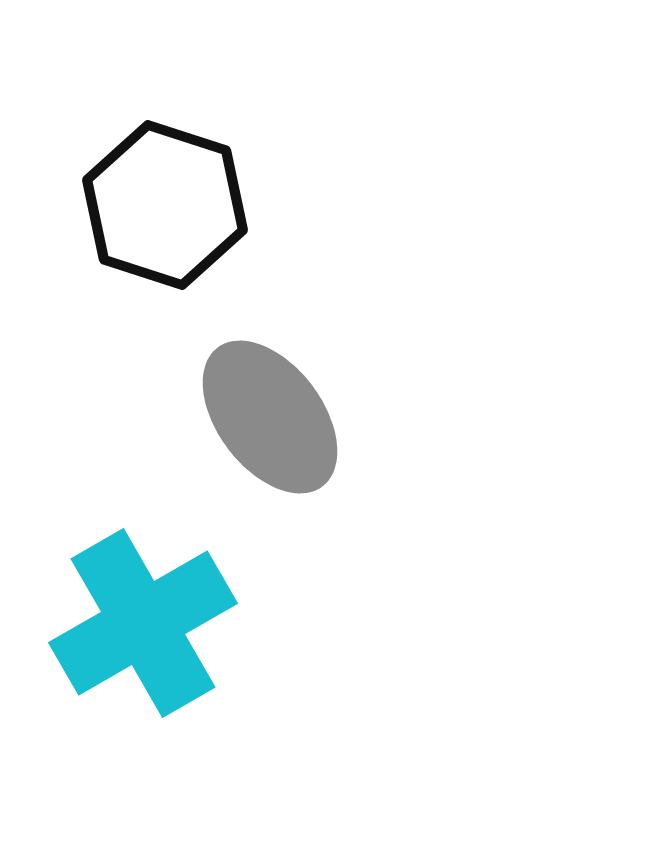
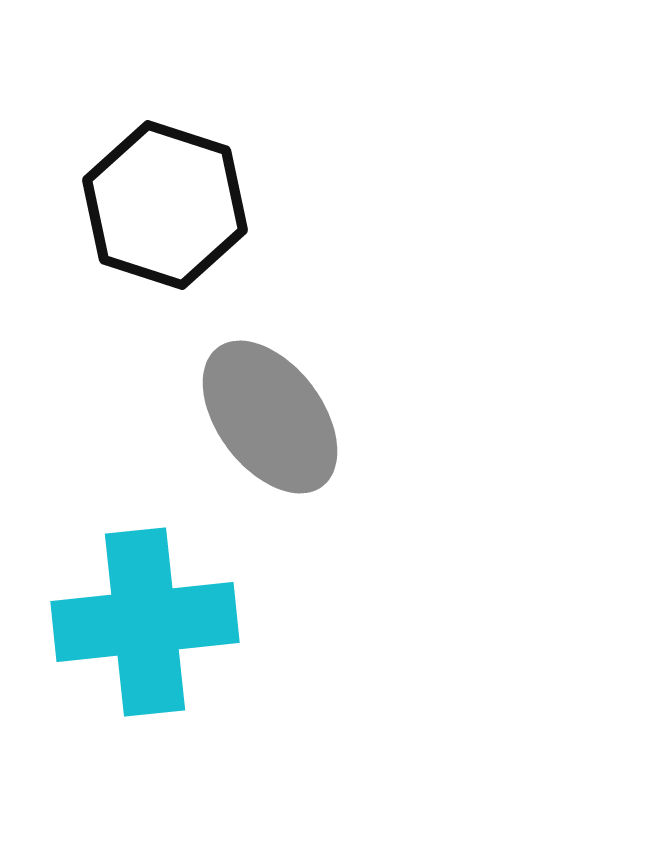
cyan cross: moved 2 px right, 1 px up; rotated 24 degrees clockwise
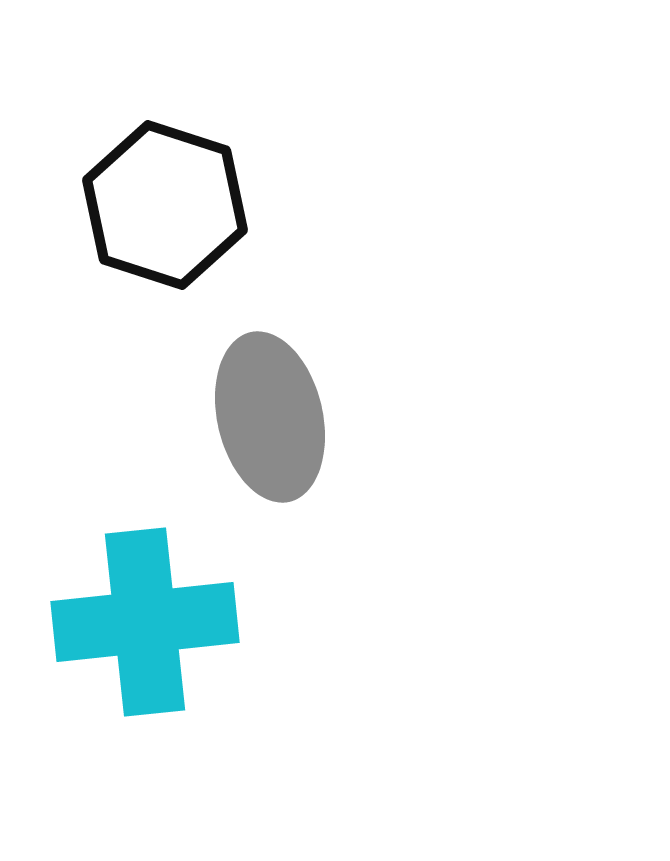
gray ellipse: rotated 24 degrees clockwise
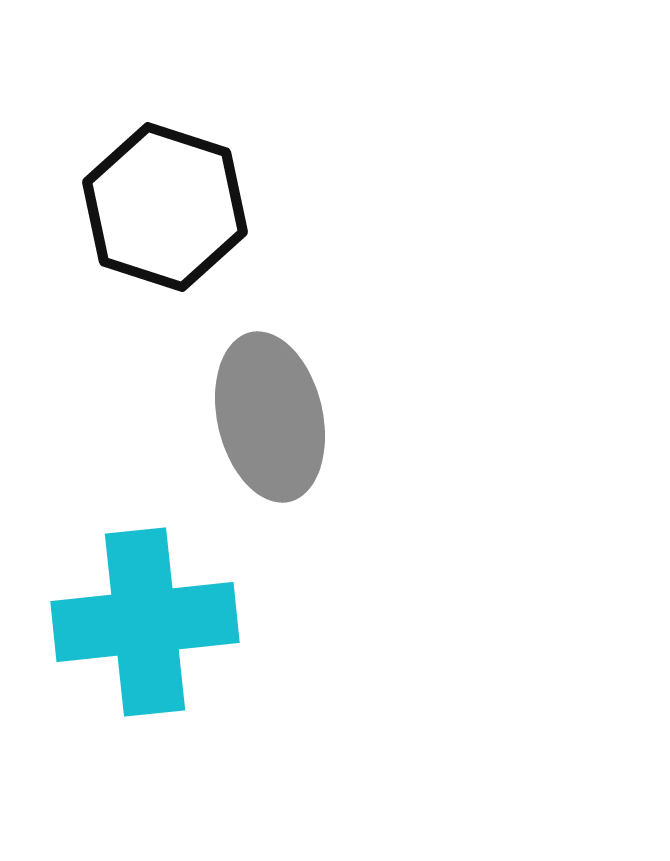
black hexagon: moved 2 px down
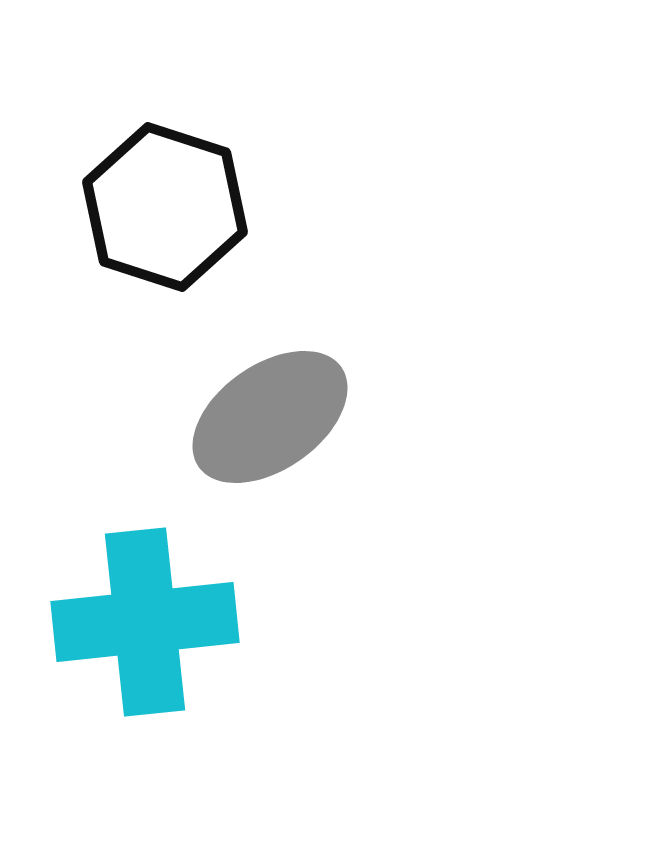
gray ellipse: rotated 68 degrees clockwise
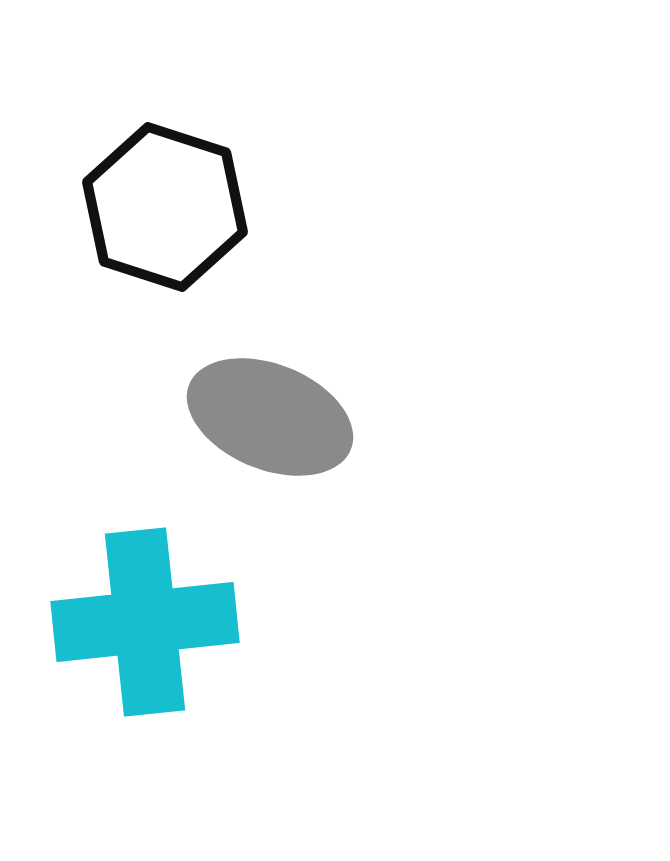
gray ellipse: rotated 57 degrees clockwise
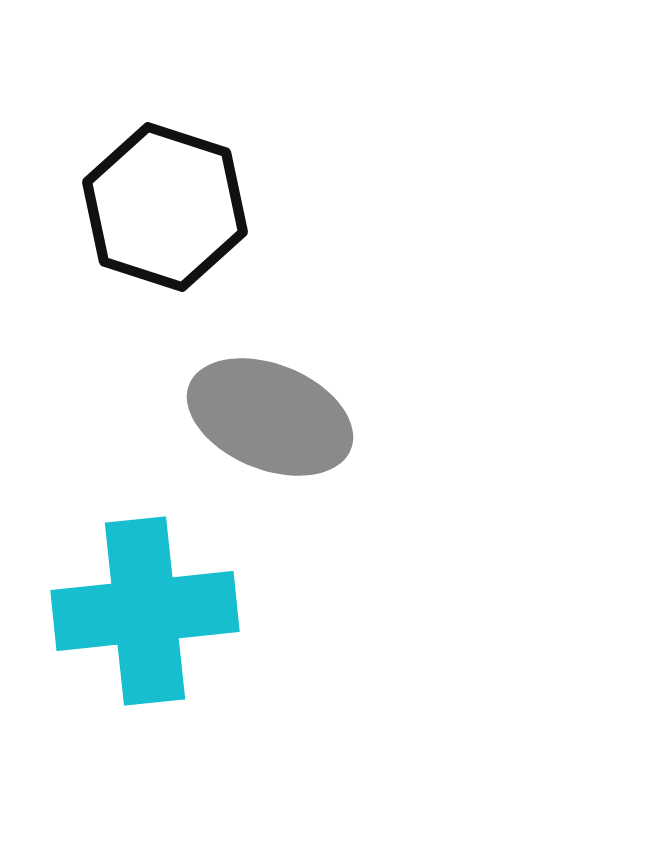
cyan cross: moved 11 px up
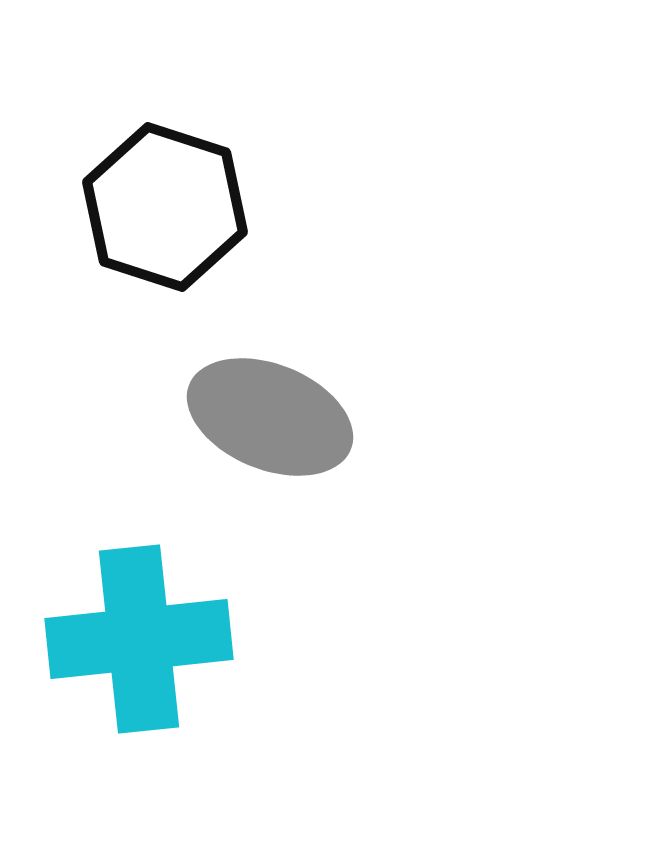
cyan cross: moved 6 px left, 28 px down
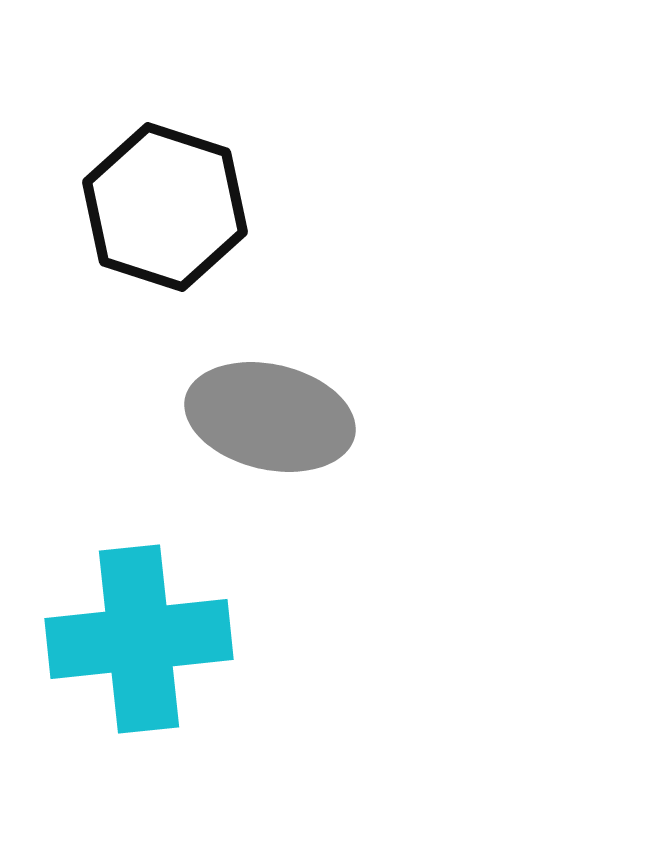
gray ellipse: rotated 9 degrees counterclockwise
